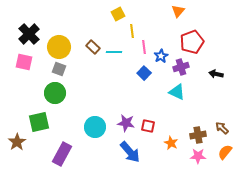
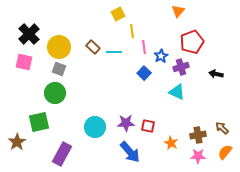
purple star: rotated 12 degrees counterclockwise
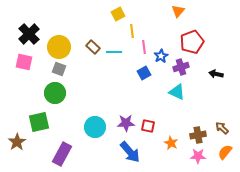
blue square: rotated 16 degrees clockwise
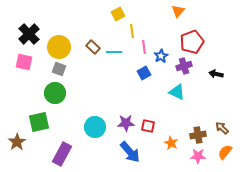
purple cross: moved 3 px right, 1 px up
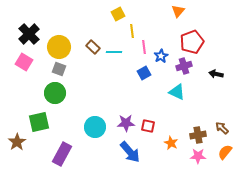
pink square: rotated 18 degrees clockwise
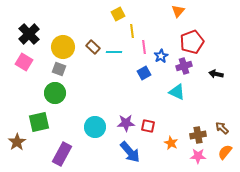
yellow circle: moved 4 px right
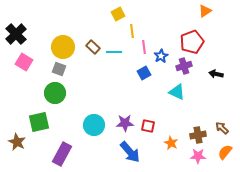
orange triangle: moved 27 px right; rotated 16 degrees clockwise
black cross: moved 13 px left
purple star: moved 1 px left
cyan circle: moved 1 px left, 2 px up
brown star: rotated 12 degrees counterclockwise
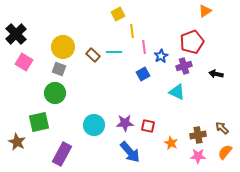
brown rectangle: moved 8 px down
blue square: moved 1 px left, 1 px down
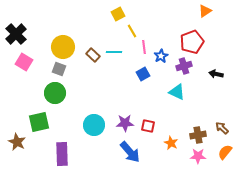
yellow line: rotated 24 degrees counterclockwise
purple rectangle: rotated 30 degrees counterclockwise
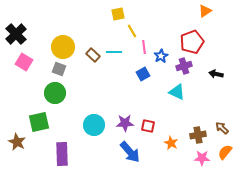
yellow square: rotated 16 degrees clockwise
pink star: moved 4 px right, 2 px down
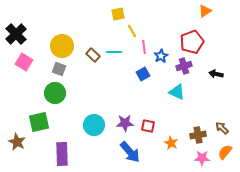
yellow circle: moved 1 px left, 1 px up
